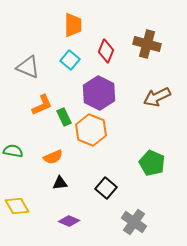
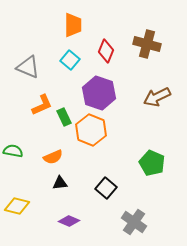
purple hexagon: rotated 8 degrees counterclockwise
yellow diamond: rotated 45 degrees counterclockwise
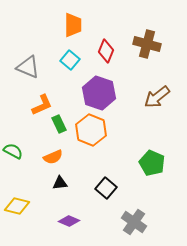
brown arrow: rotated 12 degrees counterclockwise
green rectangle: moved 5 px left, 7 px down
green semicircle: rotated 18 degrees clockwise
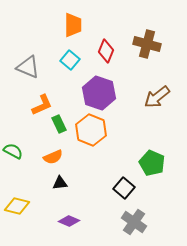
black square: moved 18 px right
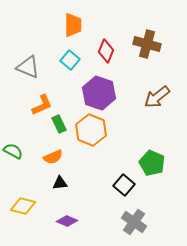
black square: moved 3 px up
yellow diamond: moved 6 px right
purple diamond: moved 2 px left
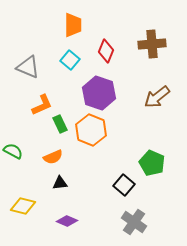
brown cross: moved 5 px right; rotated 20 degrees counterclockwise
green rectangle: moved 1 px right
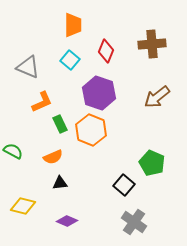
orange L-shape: moved 3 px up
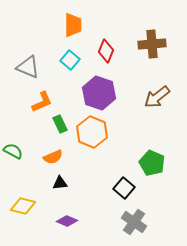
orange hexagon: moved 1 px right, 2 px down
black square: moved 3 px down
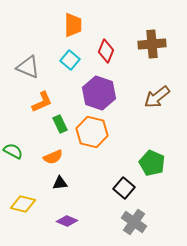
orange hexagon: rotated 8 degrees counterclockwise
yellow diamond: moved 2 px up
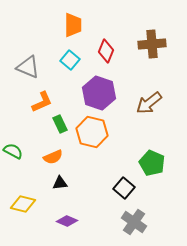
brown arrow: moved 8 px left, 6 px down
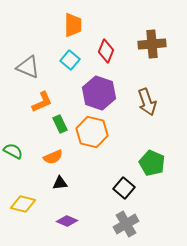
brown arrow: moved 2 px left, 1 px up; rotated 72 degrees counterclockwise
gray cross: moved 8 px left, 2 px down; rotated 25 degrees clockwise
